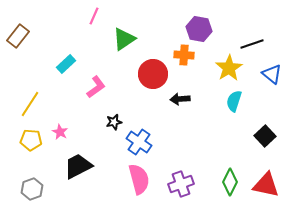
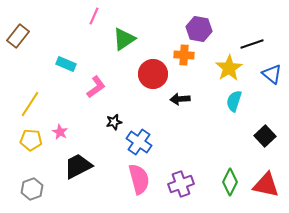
cyan rectangle: rotated 66 degrees clockwise
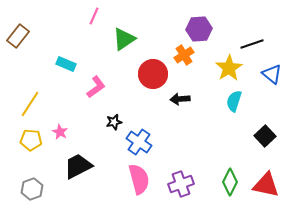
purple hexagon: rotated 15 degrees counterclockwise
orange cross: rotated 36 degrees counterclockwise
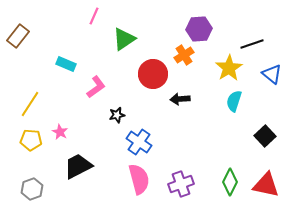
black star: moved 3 px right, 7 px up
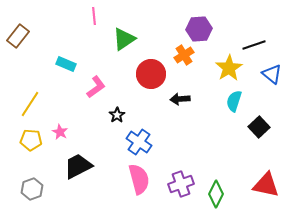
pink line: rotated 30 degrees counterclockwise
black line: moved 2 px right, 1 px down
red circle: moved 2 px left
black star: rotated 21 degrees counterclockwise
black square: moved 6 px left, 9 px up
green diamond: moved 14 px left, 12 px down
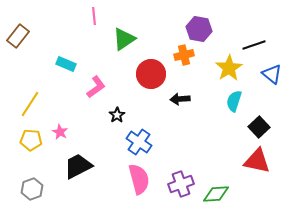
purple hexagon: rotated 15 degrees clockwise
orange cross: rotated 18 degrees clockwise
red triangle: moved 9 px left, 24 px up
green diamond: rotated 60 degrees clockwise
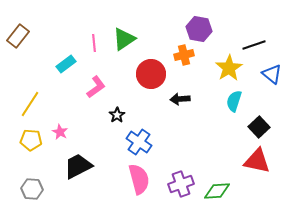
pink line: moved 27 px down
cyan rectangle: rotated 60 degrees counterclockwise
gray hexagon: rotated 25 degrees clockwise
green diamond: moved 1 px right, 3 px up
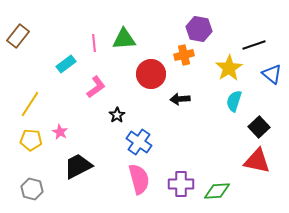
green triangle: rotated 30 degrees clockwise
purple cross: rotated 20 degrees clockwise
gray hexagon: rotated 10 degrees clockwise
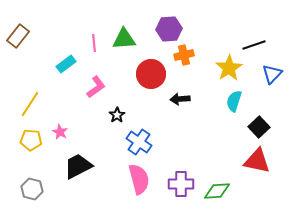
purple hexagon: moved 30 px left; rotated 15 degrees counterclockwise
blue triangle: rotated 35 degrees clockwise
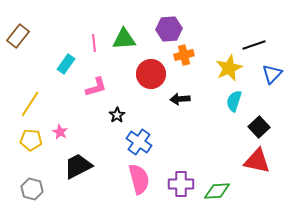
cyan rectangle: rotated 18 degrees counterclockwise
yellow star: rotated 8 degrees clockwise
pink L-shape: rotated 20 degrees clockwise
